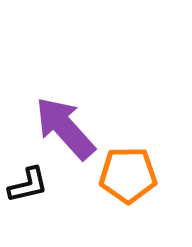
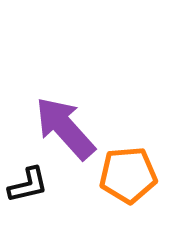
orange pentagon: rotated 4 degrees counterclockwise
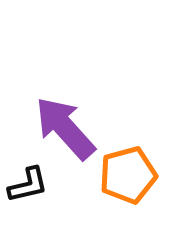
orange pentagon: rotated 10 degrees counterclockwise
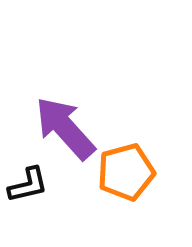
orange pentagon: moved 2 px left, 3 px up
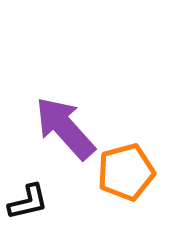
black L-shape: moved 17 px down
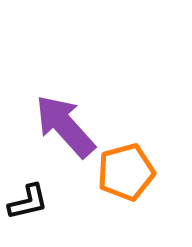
purple arrow: moved 2 px up
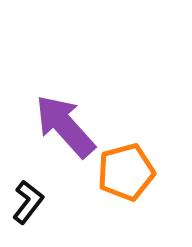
black L-shape: rotated 39 degrees counterclockwise
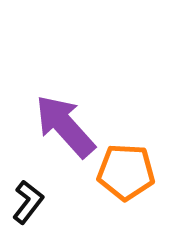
orange pentagon: rotated 18 degrees clockwise
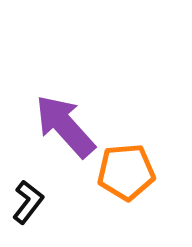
orange pentagon: rotated 8 degrees counterclockwise
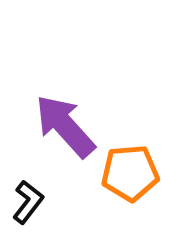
orange pentagon: moved 4 px right, 1 px down
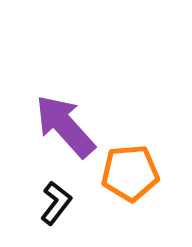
black L-shape: moved 28 px right, 1 px down
